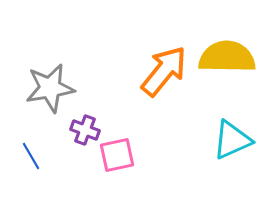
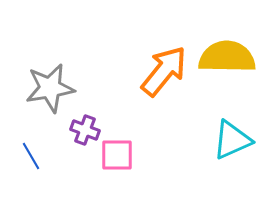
pink square: rotated 12 degrees clockwise
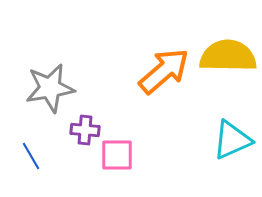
yellow semicircle: moved 1 px right, 1 px up
orange arrow: rotated 10 degrees clockwise
purple cross: rotated 16 degrees counterclockwise
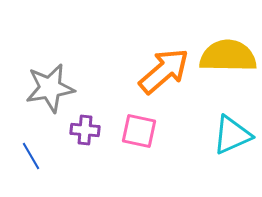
cyan triangle: moved 5 px up
pink square: moved 22 px right, 24 px up; rotated 12 degrees clockwise
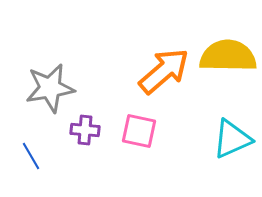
cyan triangle: moved 4 px down
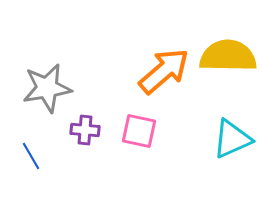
gray star: moved 3 px left
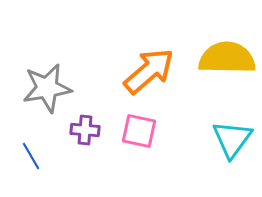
yellow semicircle: moved 1 px left, 2 px down
orange arrow: moved 15 px left
cyan triangle: rotated 30 degrees counterclockwise
